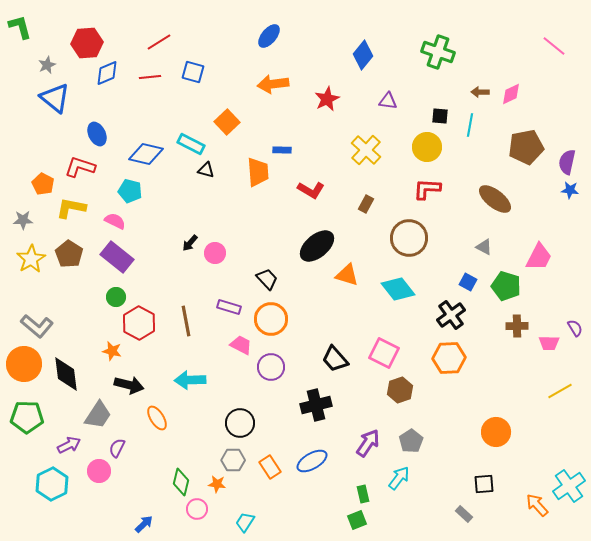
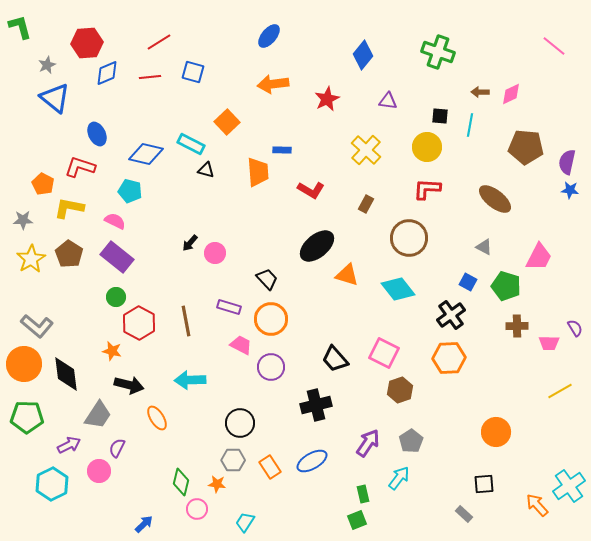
brown pentagon at (526, 147): rotated 16 degrees clockwise
yellow L-shape at (71, 208): moved 2 px left
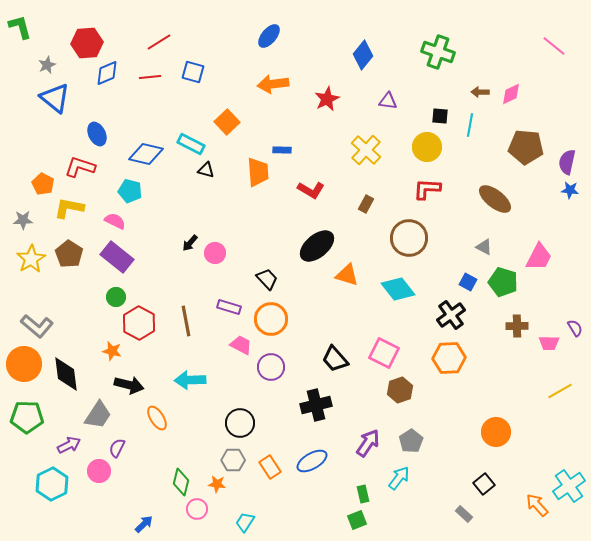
green pentagon at (506, 286): moved 3 px left, 4 px up
black square at (484, 484): rotated 35 degrees counterclockwise
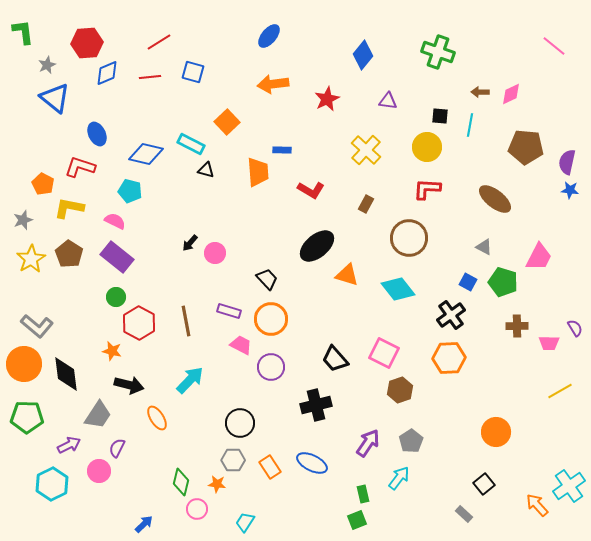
green L-shape at (20, 27): moved 3 px right, 5 px down; rotated 8 degrees clockwise
gray star at (23, 220): rotated 18 degrees counterclockwise
purple rectangle at (229, 307): moved 4 px down
cyan arrow at (190, 380): rotated 136 degrees clockwise
blue ellipse at (312, 461): moved 2 px down; rotated 56 degrees clockwise
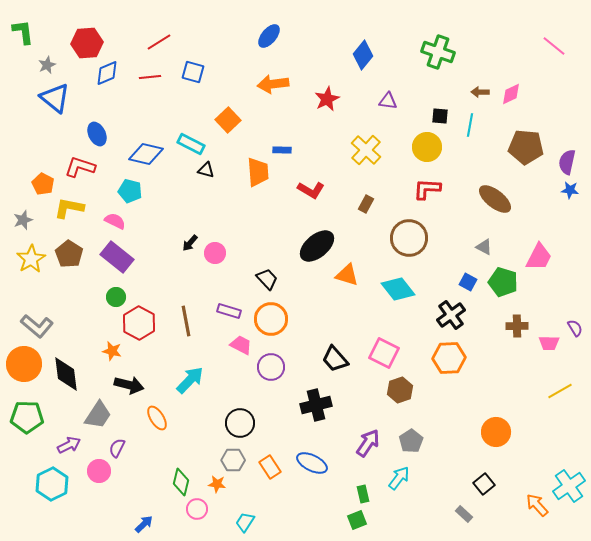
orange square at (227, 122): moved 1 px right, 2 px up
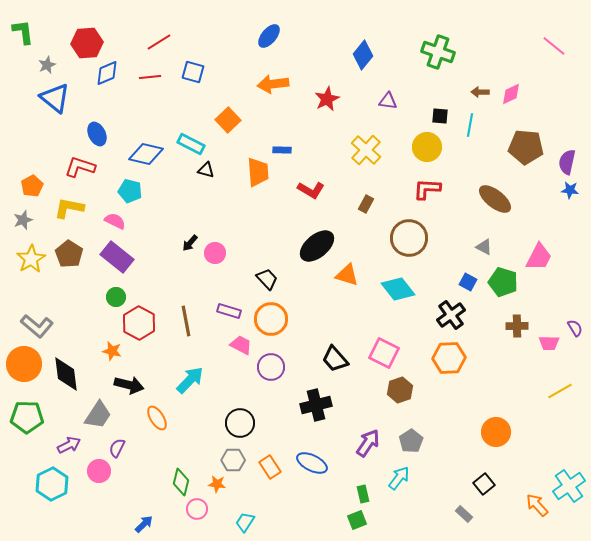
orange pentagon at (43, 184): moved 11 px left, 2 px down; rotated 15 degrees clockwise
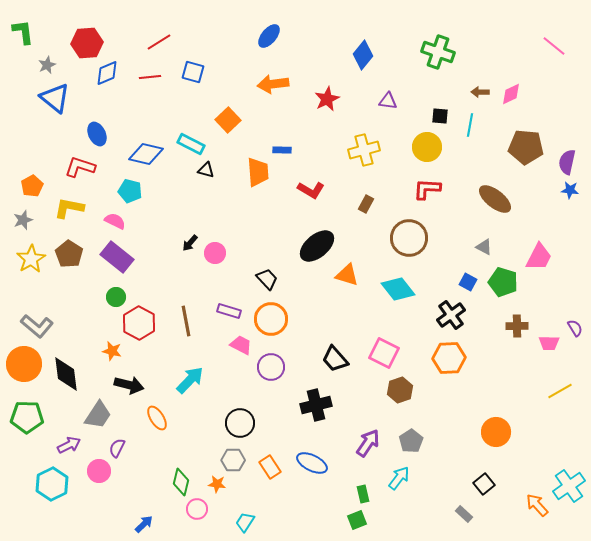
yellow cross at (366, 150): moved 2 px left; rotated 32 degrees clockwise
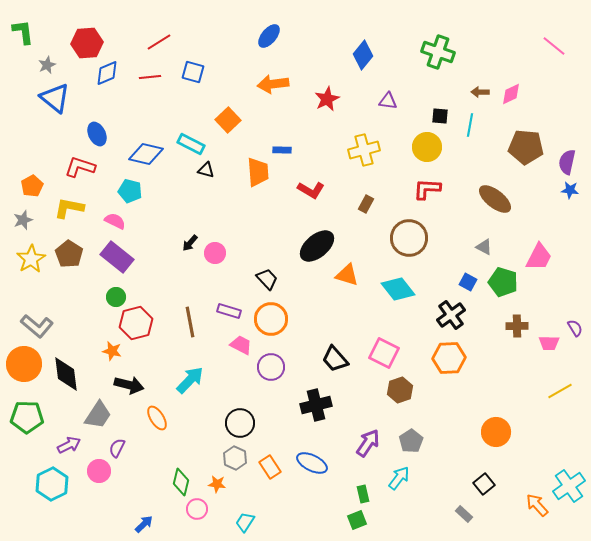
brown line at (186, 321): moved 4 px right, 1 px down
red hexagon at (139, 323): moved 3 px left; rotated 16 degrees clockwise
gray hexagon at (233, 460): moved 2 px right, 2 px up; rotated 25 degrees clockwise
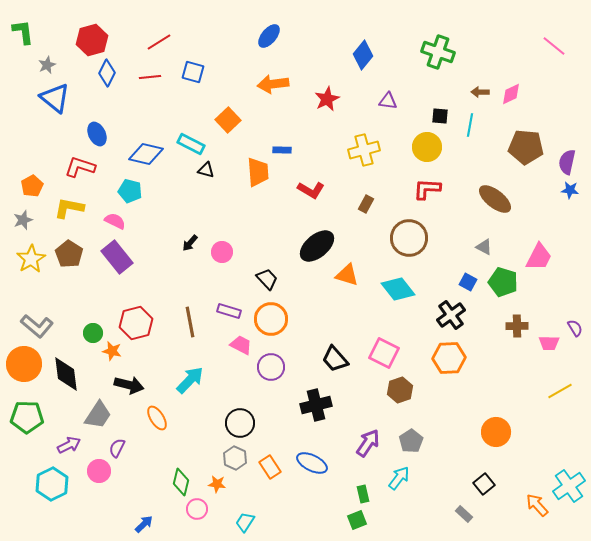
red hexagon at (87, 43): moved 5 px right, 3 px up; rotated 12 degrees counterclockwise
blue diamond at (107, 73): rotated 40 degrees counterclockwise
pink circle at (215, 253): moved 7 px right, 1 px up
purple rectangle at (117, 257): rotated 12 degrees clockwise
green circle at (116, 297): moved 23 px left, 36 px down
